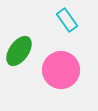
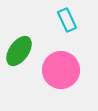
cyan rectangle: rotated 10 degrees clockwise
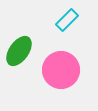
cyan rectangle: rotated 70 degrees clockwise
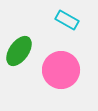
cyan rectangle: rotated 75 degrees clockwise
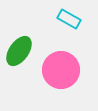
cyan rectangle: moved 2 px right, 1 px up
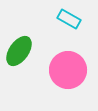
pink circle: moved 7 px right
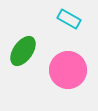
green ellipse: moved 4 px right
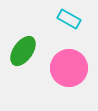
pink circle: moved 1 px right, 2 px up
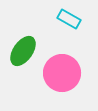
pink circle: moved 7 px left, 5 px down
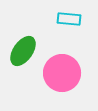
cyan rectangle: rotated 25 degrees counterclockwise
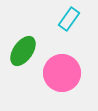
cyan rectangle: rotated 60 degrees counterclockwise
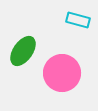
cyan rectangle: moved 9 px right, 1 px down; rotated 70 degrees clockwise
